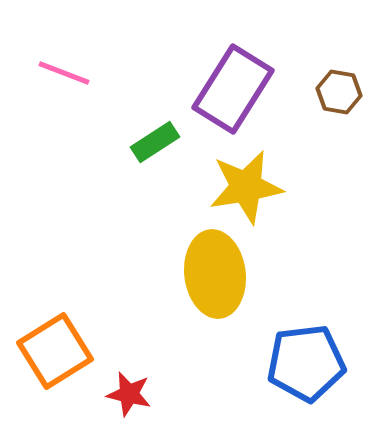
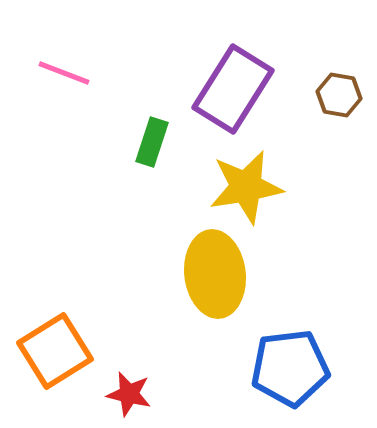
brown hexagon: moved 3 px down
green rectangle: moved 3 px left; rotated 39 degrees counterclockwise
blue pentagon: moved 16 px left, 5 px down
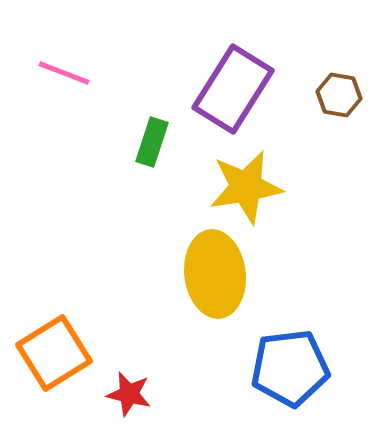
orange square: moved 1 px left, 2 px down
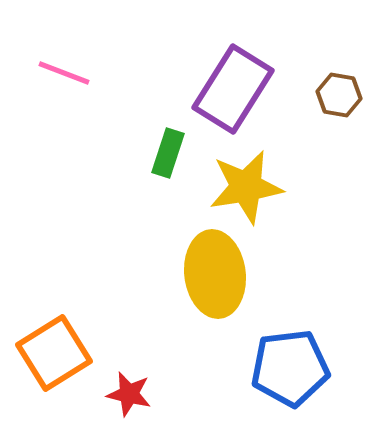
green rectangle: moved 16 px right, 11 px down
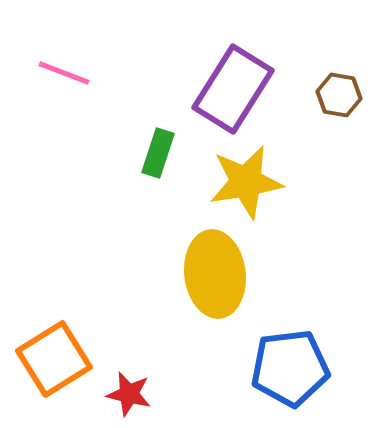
green rectangle: moved 10 px left
yellow star: moved 5 px up
orange square: moved 6 px down
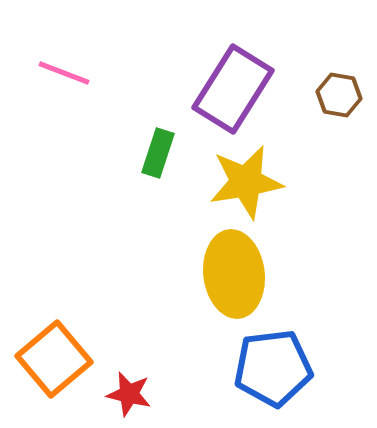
yellow ellipse: moved 19 px right
orange square: rotated 8 degrees counterclockwise
blue pentagon: moved 17 px left
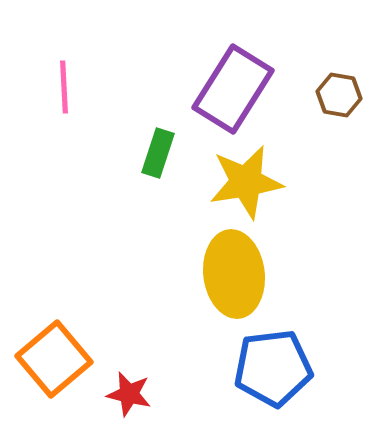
pink line: moved 14 px down; rotated 66 degrees clockwise
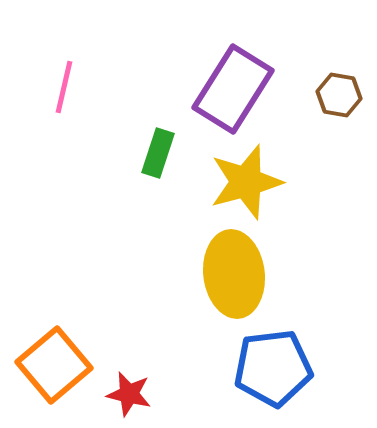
pink line: rotated 16 degrees clockwise
yellow star: rotated 6 degrees counterclockwise
orange square: moved 6 px down
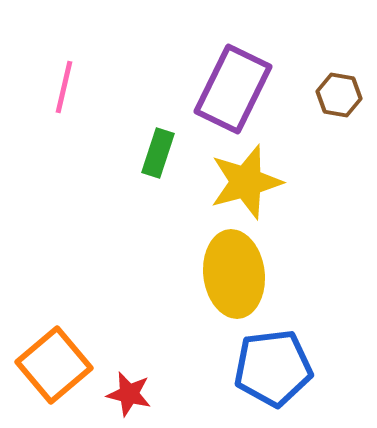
purple rectangle: rotated 6 degrees counterclockwise
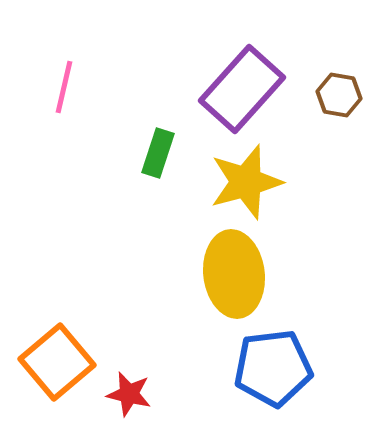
purple rectangle: moved 9 px right; rotated 16 degrees clockwise
orange square: moved 3 px right, 3 px up
